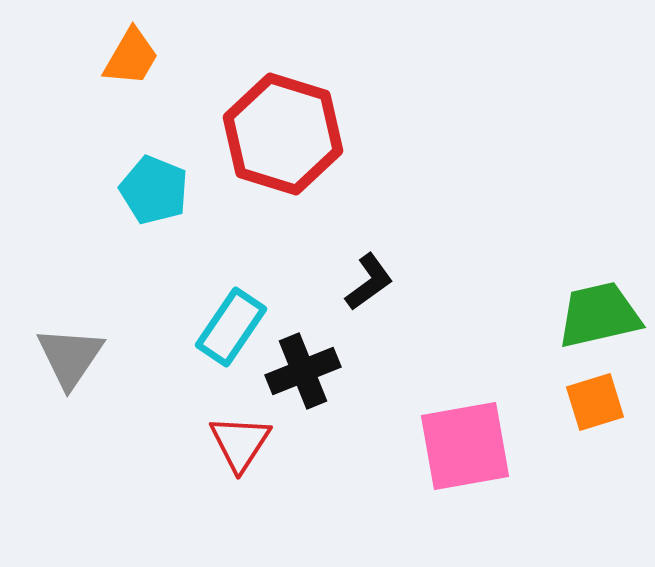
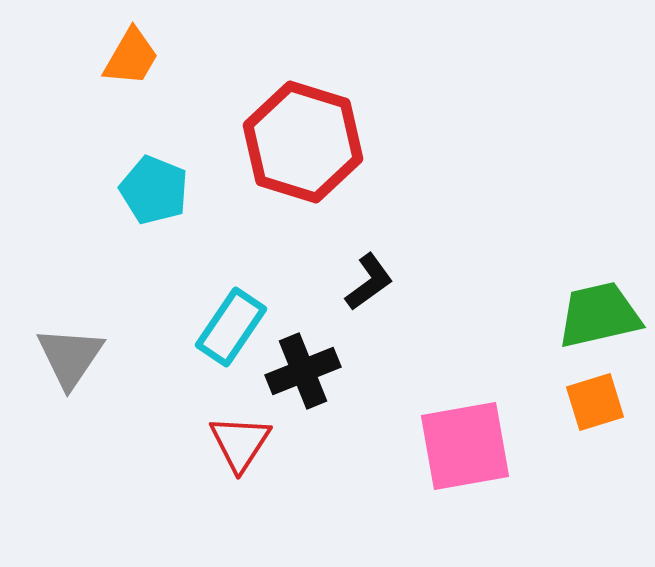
red hexagon: moved 20 px right, 8 px down
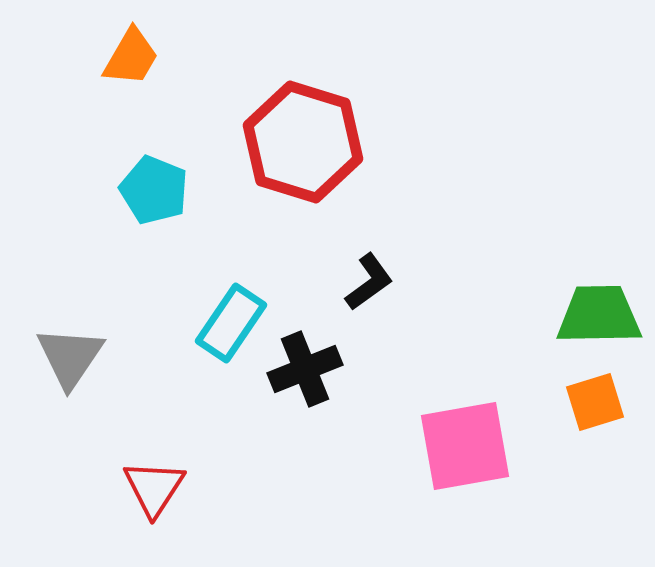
green trapezoid: rotated 12 degrees clockwise
cyan rectangle: moved 4 px up
black cross: moved 2 px right, 2 px up
red triangle: moved 86 px left, 45 px down
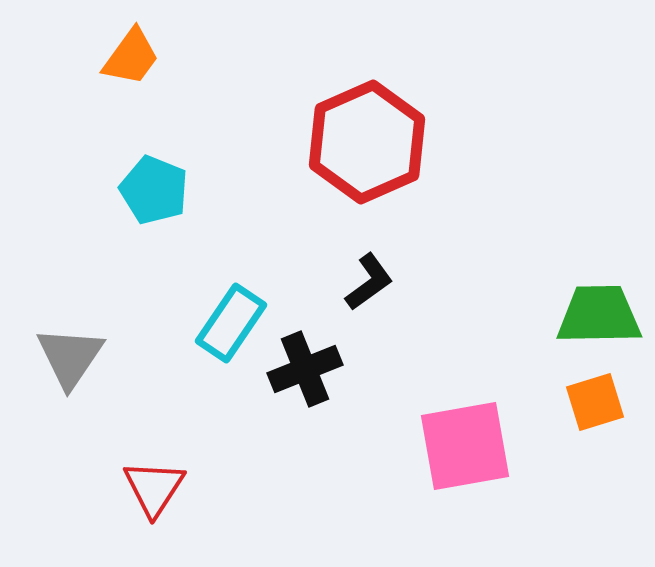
orange trapezoid: rotated 6 degrees clockwise
red hexagon: moved 64 px right; rotated 19 degrees clockwise
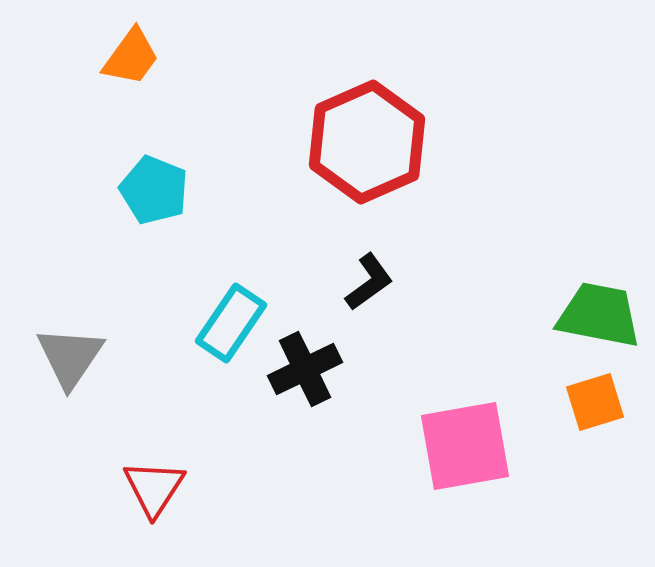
green trapezoid: rotated 12 degrees clockwise
black cross: rotated 4 degrees counterclockwise
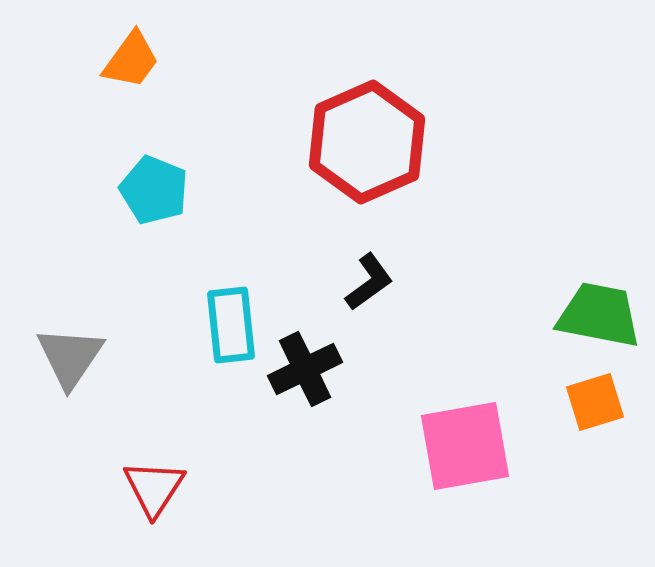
orange trapezoid: moved 3 px down
cyan rectangle: moved 2 px down; rotated 40 degrees counterclockwise
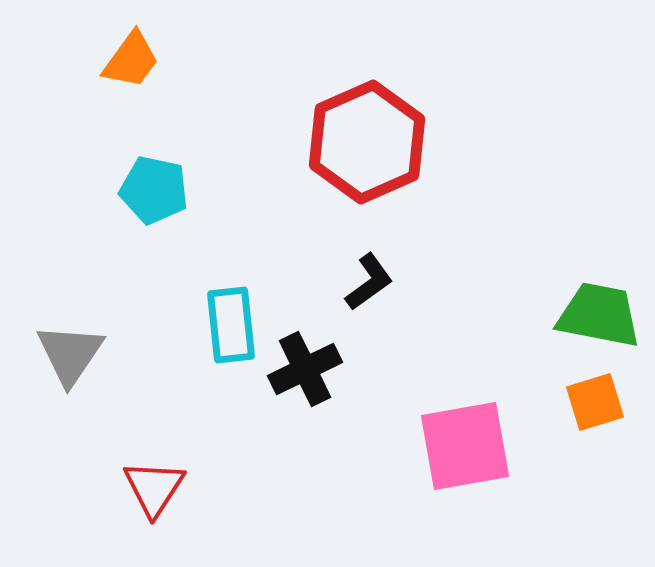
cyan pentagon: rotated 10 degrees counterclockwise
gray triangle: moved 3 px up
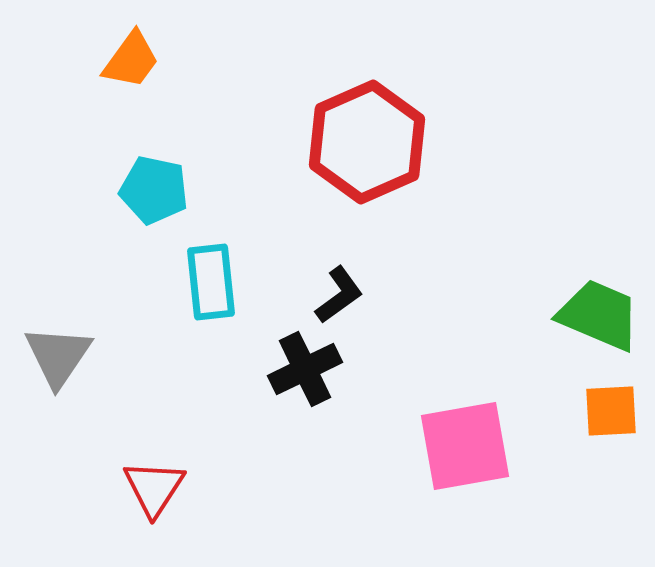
black L-shape: moved 30 px left, 13 px down
green trapezoid: rotated 12 degrees clockwise
cyan rectangle: moved 20 px left, 43 px up
gray triangle: moved 12 px left, 2 px down
orange square: moved 16 px right, 9 px down; rotated 14 degrees clockwise
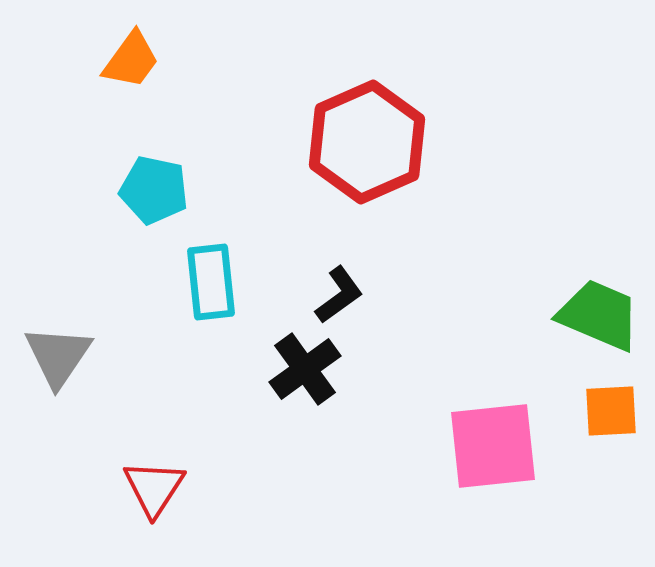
black cross: rotated 10 degrees counterclockwise
pink square: moved 28 px right; rotated 4 degrees clockwise
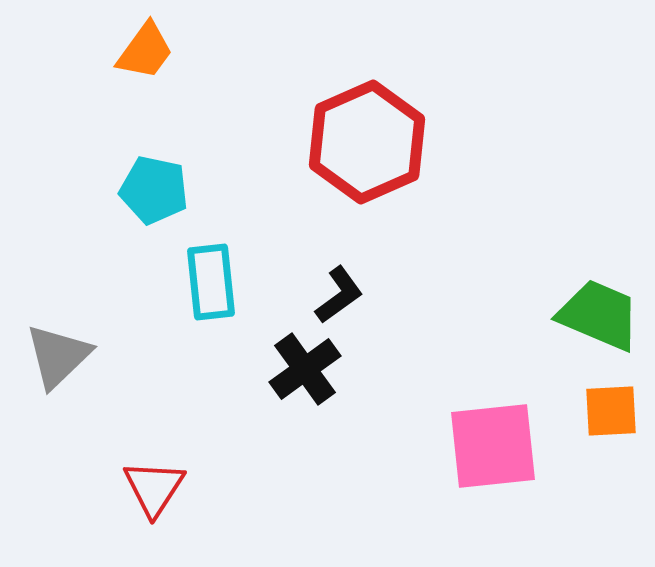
orange trapezoid: moved 14 px right, 9 px up
gray triangle: rotated 12 degrees clockwise
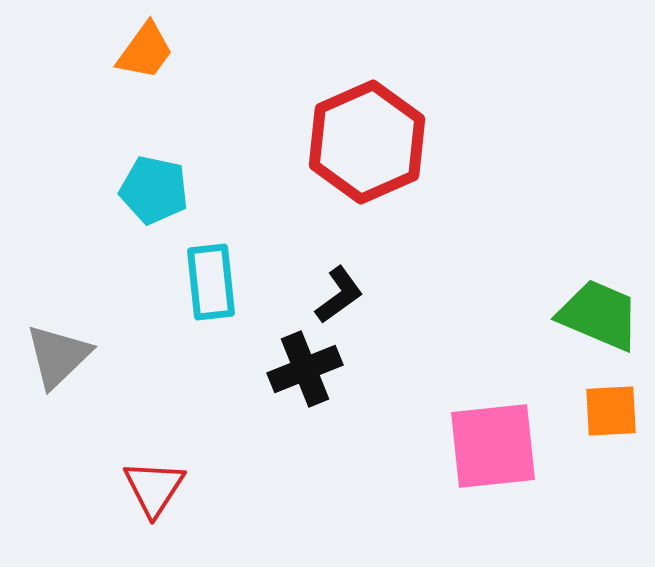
black cross: rotated 14 degrees clockwise
